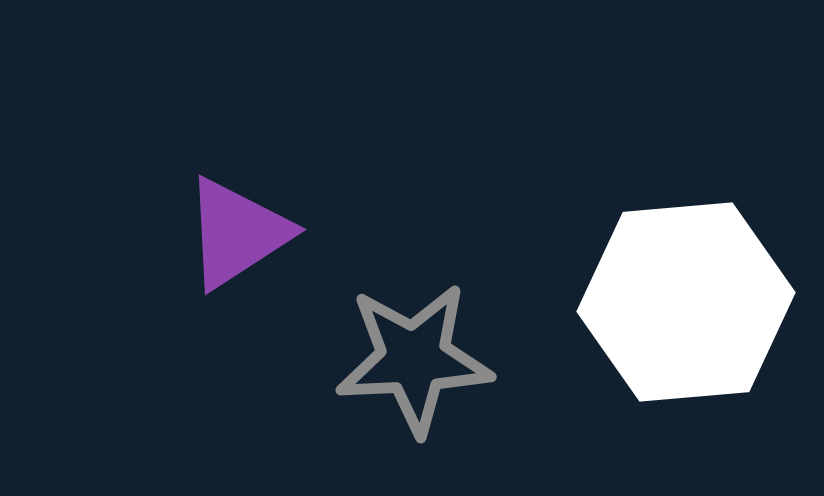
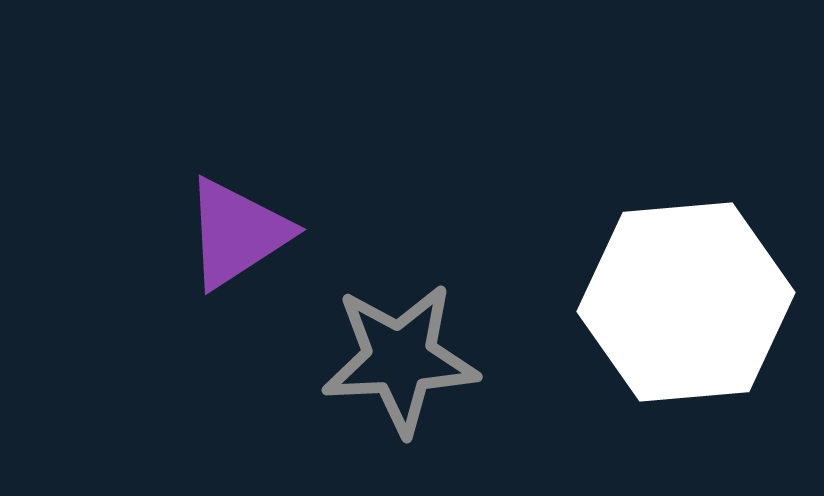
gray star: moved 14 px left
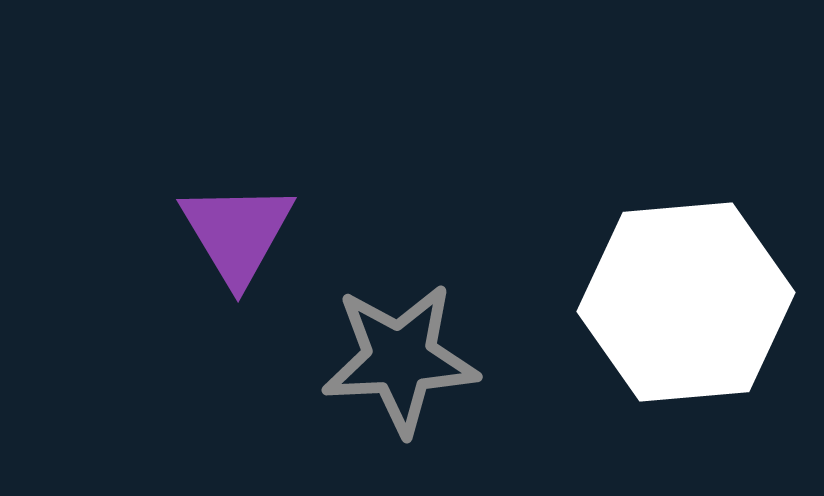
purple triangle: rotated 28 degrees counterclockwise
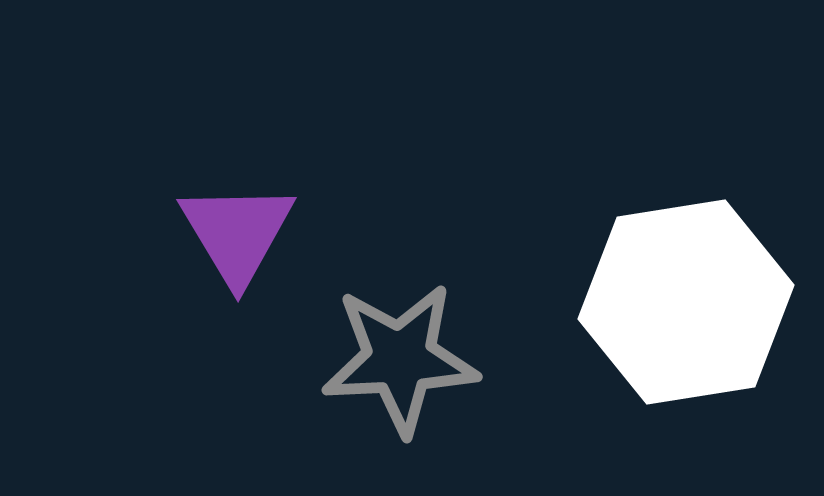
white hexagon: rotated 4 degrees counterclockwise
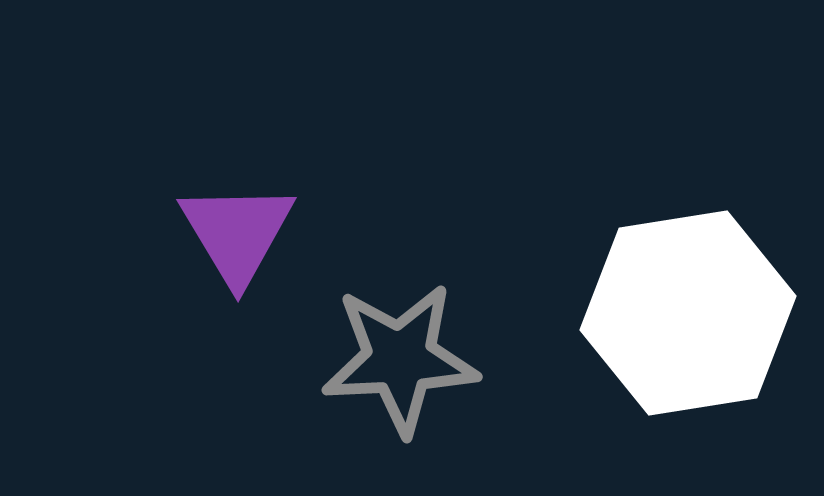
white hexagon: moved 2 px right, 11 px down
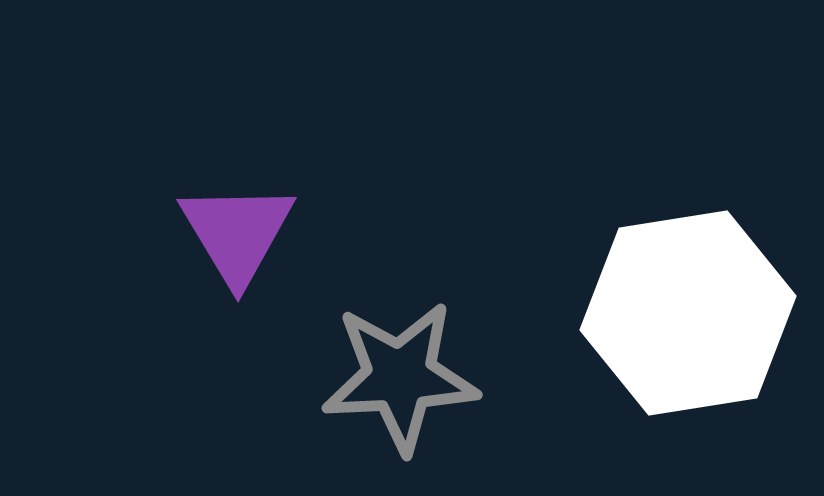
gray star: moved 18 px down
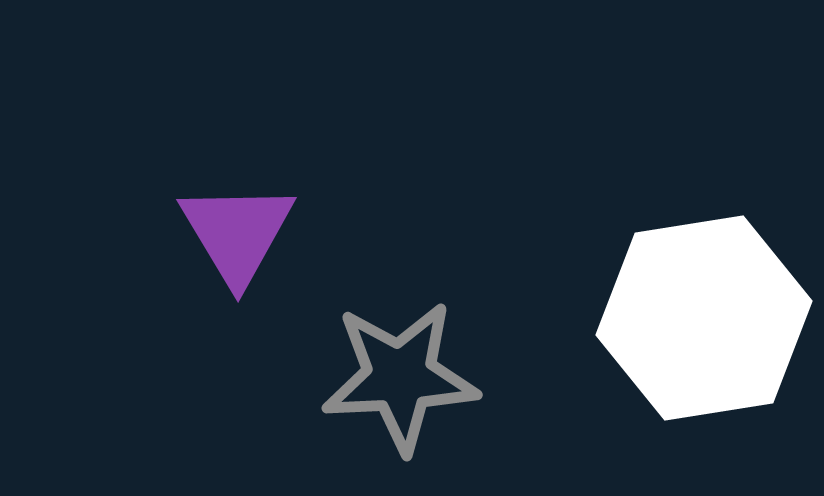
white hexagon: moved 16 px right, 5 px down
